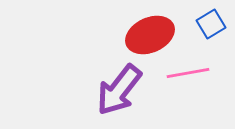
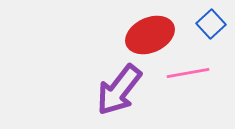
blue square: rotated 12 degrees counterclockwise
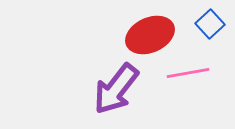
blue square: moved 1 px left
purple arrow: moved 3 px left, 1 px up
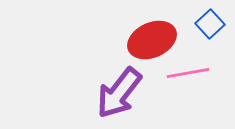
red ellipse: moved 2 px right, 5 px down
purple arrow: moved 3 px right, 4 px down
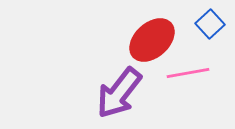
red ellipse: rotated 18 degrees counterclockwise
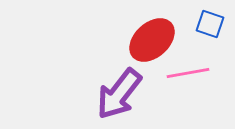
blue square: rotated 28 degrees counterclockwise
purple arrow: moved 1 px down
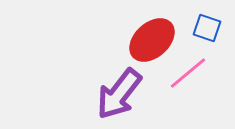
blue square: moved 3 px left, 4 px down
pink line: rotated 30 degrees counterclockwise
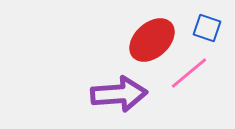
pink line: moved 1 px right
purple arrow: rotated 132 degrees counterclockwise
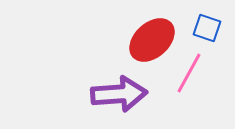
pink line: rotated 21 degrees counterclockwise
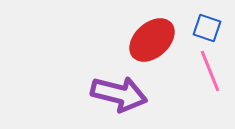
pink line: moved 21 px right, 2 px up; rotated 51 degrees counterclockwise
purple arrow: rotated 18 degrees clockwise
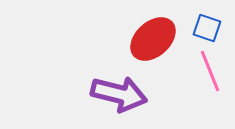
red ellipse: moved 1 px right, 1 px up
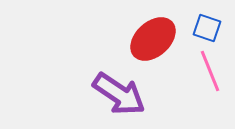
purple arrow: rotated 20 degrees clockwise
